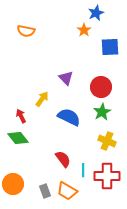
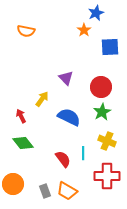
green diamond: moved 5 px right, 5 px down
cyan line: moved 17 px up
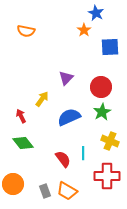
blue star: rotated 21 degrees counterclockwise
purple triangle: rotated 28 degrees clockwise
blue semicircle: rotated 50 degrees counterclockwise
yellow cross: moved 3 px right
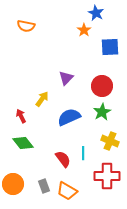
orange semicircle: moved 5 px up
red circle: moved 1 px right, 1 px up
gray rectangle: moved 1 px left, 5 px up
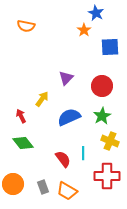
green star: moved 4 px down
gray rectangle: moved 1 px left, 1 px down
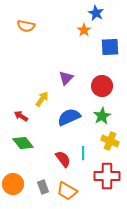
red arrow: rotated 32 degrees counterclockwise
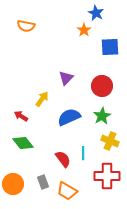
gray rectangle: moved 5 px up
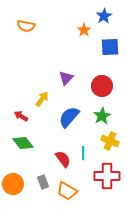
blue star: moved 8 px right, 3 px down; rotated 14 degrees clockwise
blue semicircle: rotated 25 degrees counterclockwise
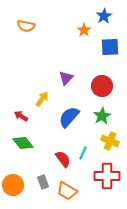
cyan line: rotated 24 degrees clockwise
orange circle: moved 1 px down
